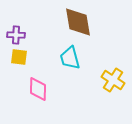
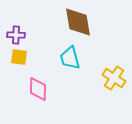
yellow cross: moved 1 px right, 2 px up
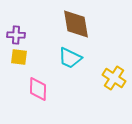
brown diamond: moved 2 px left, 2 px down
cyan trapezoid: rotated 50 degrees counterclockwise
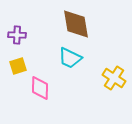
purple cross: moved 1 px right
yellow square: moved 1 px left, 9 px down; rotated 24 degrees counterclockwise
pink diamond: moved 2 px right, 1 px up
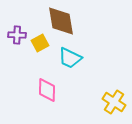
brown diamond: moved 15 px left, 3 px up
yellow square: moved 22 px right, 23 px up; rotated 12 degrees counterclockwise
yellow cross: moved 24 px down
pink diamond: moved 7 px right, 2 px down
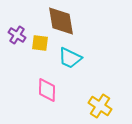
purple cross: rotated 30 degrees clockwise
yellow square: rotated 36 degrees clockwise
yellow cross: moved 14 px left, 4 px down
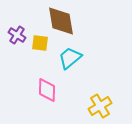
cyan trapezoid: rotated 115 degrees clockwise
yellow cross: rotated 25 degrees clockwise
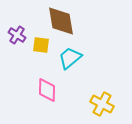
yellow square: moved 1 px right, 2 px down
yellow cross: moved 2 px right, 2 px up; rotated 30 degrees counterclockwise
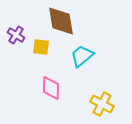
purple cross: moved 1 px left
yellow square: moved 2 px down
cyan trapezoid: moved 12 px right, 2 px up
pink diamond: moved 4 px right, 2 px up
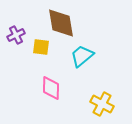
brown diamond: moved 2 px down
purple cross: rotated 30 degrees clockwise
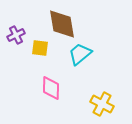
brown diamond: moved 1 px right, 1 px down
yellow square: moved 1 px left, 1 px down
cyan trapezoid: moved 2 px left, 2 px up
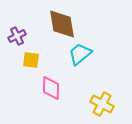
purple cross: moved 1 px right, 1 px down
yellow square: moved 9 px left, 12 px down
